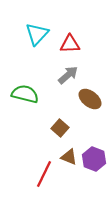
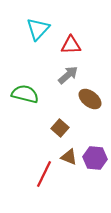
cyan triangle: moved 1 px right, 5 px up
red triangle: moved 1 px right, 1 px down
purple hexagon: moved 1 px right, 1 px up; rotated 15 degrees counterclockwise
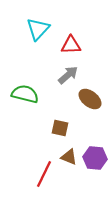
brown square: rotated 30 degrees counterclockwise
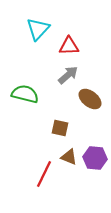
red triangle: moved 2 px left, 1 px down
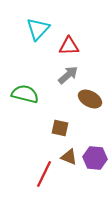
brown ellipse: rotated 10 degrees counterclockwise
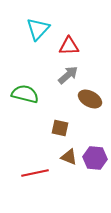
red line: moved 9 px left, 1 px up; rotated 52 degrees clockwise
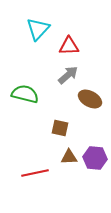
brown triangle: rotated 24 degrees counterclockwise
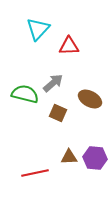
gray arrow: moved 15 px left, 8 px down
brown square: moved 2 px left, 15 px up; rotated 12 degrees clockwise
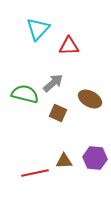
brown triangle: moved 5 px left, 4 px down
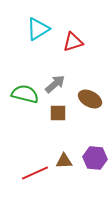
cyan triangle: rotated 15 degrees clockwise
red triangle: moved 4 px right, 4 px up; rotated 15 degrees counterclockwise
gray arrow: moved 2 px right, 1 px down
brown square: rotated 24 degrees counterclockwise
red line: rotated 12 degrees counterclockwise
